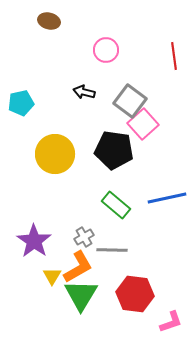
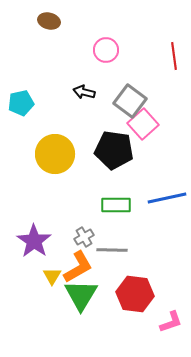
green rectangle: rotated 40 degrees counterclockwise
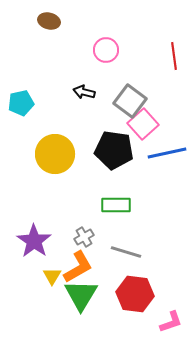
blue line: moved 45 px up
gray line: moved 14 px right, 2 px down; rotated 16 degrees clockwise
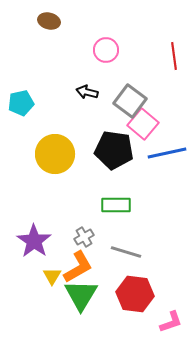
black arrow: moved 3 px right
pink square: rotated 8 degrees counterclockwise
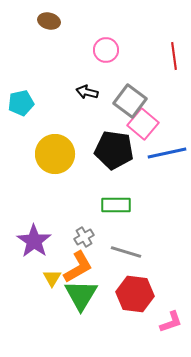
yellow triangle: moved 2 px down
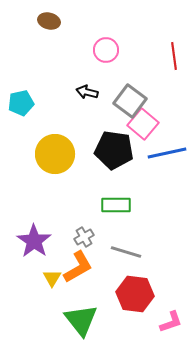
green triangle: moved 25 px down; rotated 9 degrees counterclockwise
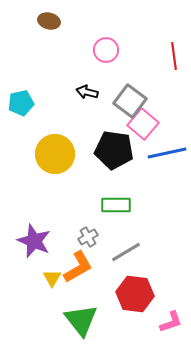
gray cross: moved 4 px right
purple star: rotated 12 degrees counterclockwise
gray line: rotated 48 degrees counterclockwise
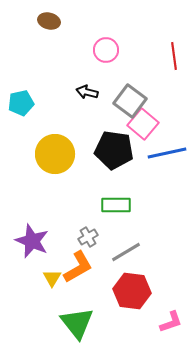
purple star: moved 2 px left
red hexagon: moved 3 px left, 3 px up
green triangle: moved 4 px left, 3 px down
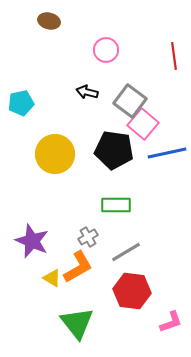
yellow triangle: rotated 30 degrees counterclockwise
